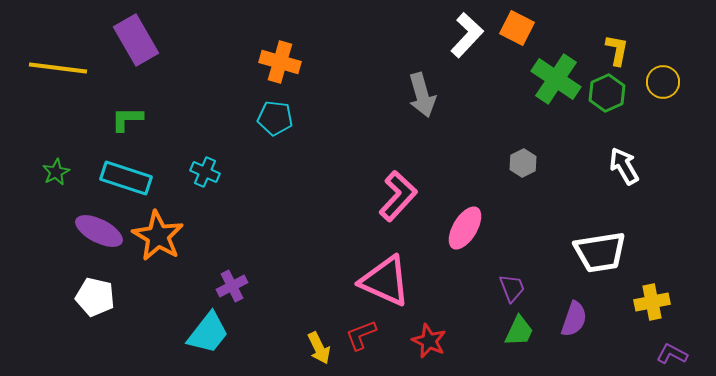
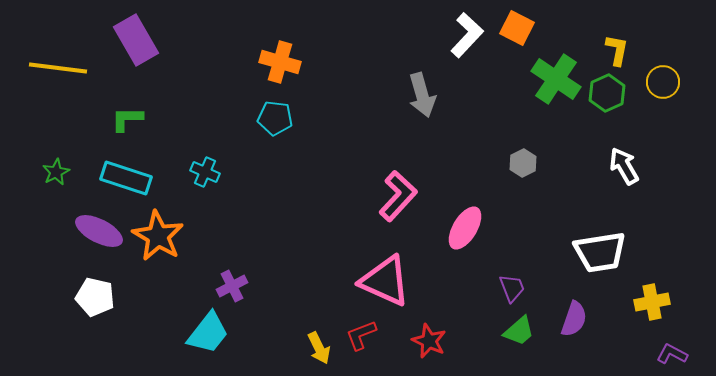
green trapezoid: rotated 24 degrees clockwise
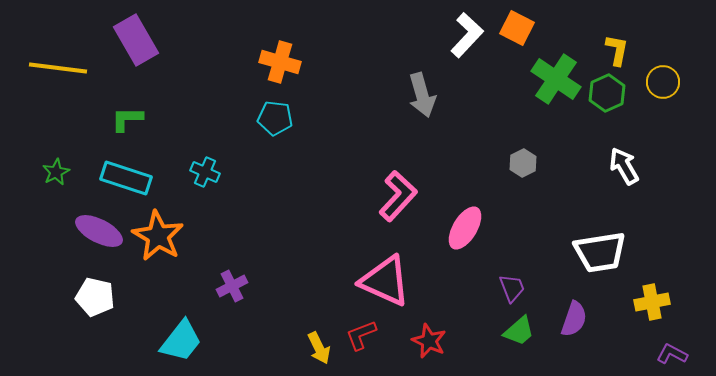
cyan trapezoid: moved 27 px left, 8 px down
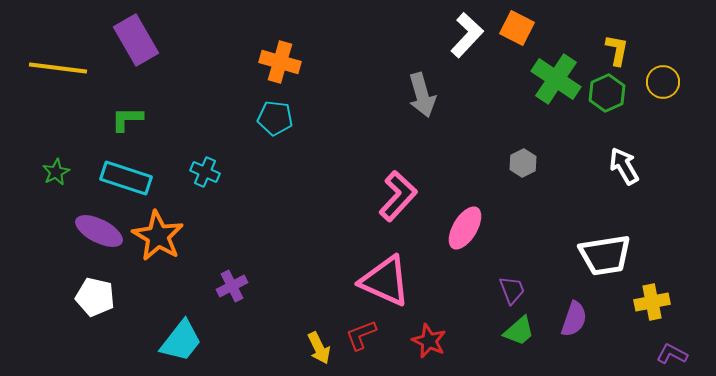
white trapezoid: moved 5 px right, 3 px down
purple trapezoid: moved 2 px down
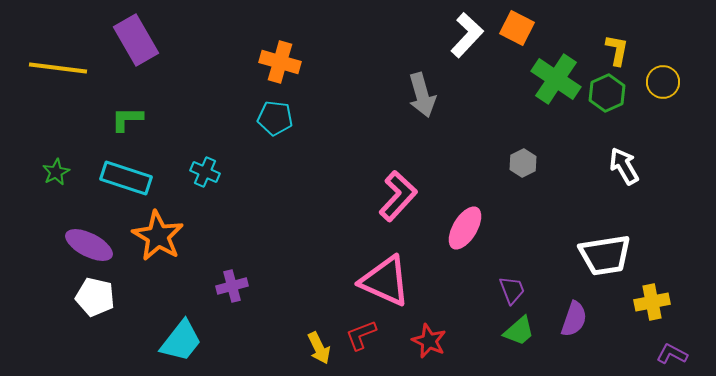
purple ellipse: moved 10 px left, 14 px down
purple cross: rotated 12 degrees clockwise
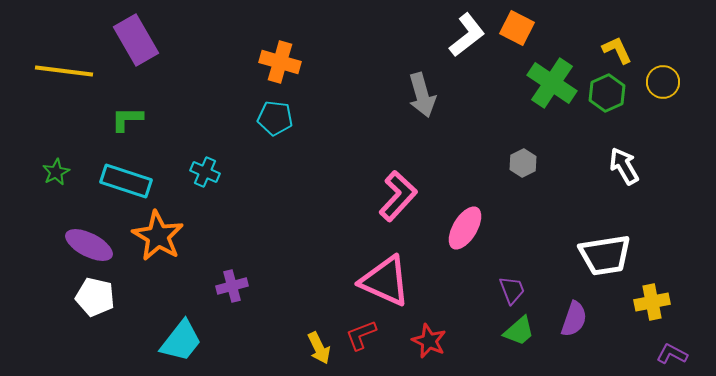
white L-shape: rotated 9 degrees clockwise
yellow L-shape: rotated 36 degrees counterclockwise
yellow line: moved 6 px right, 3 px down
green cross: moved 4 px left, 4 px down
cyan rectangle: moved 3 px down
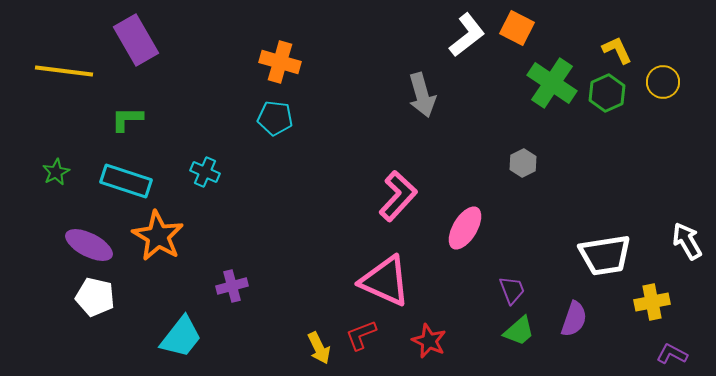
white arrow: moved 63 px right, 75 px down
cyan trapezoid: moved 4 px up
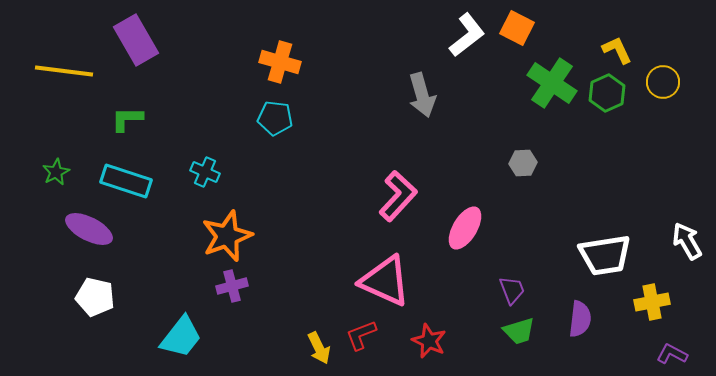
gray hexagon: rotated 24 degrees clockwise
orange star: moved 69 px right; rotated 21 degrees clockwise
purple ellipse: moved 16 px up
purple semicircle: moved 6 px right; rotated 12 degrees counterclockwise
green trapezoid: rotated 24 degrees clockwise
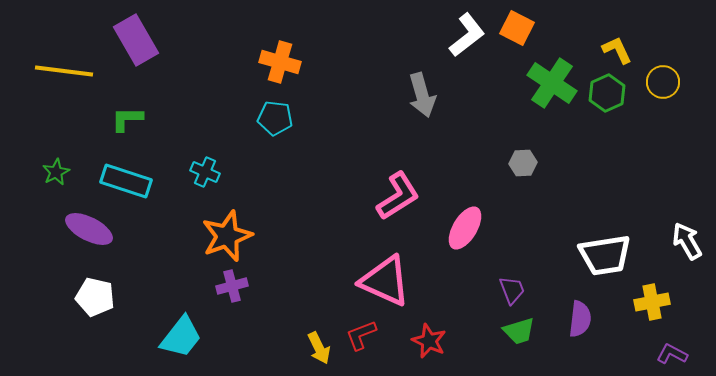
pink L-shape: rotated 15 degrees clockwise
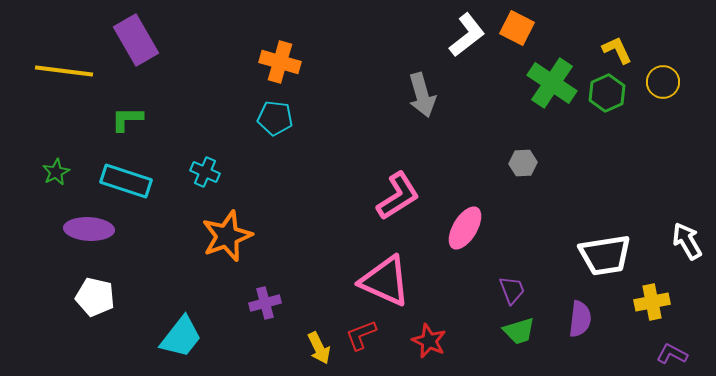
purple ellipse: rotated 24 degrees counterclockwise
purple cross: moved 33 px right, 17 px down
